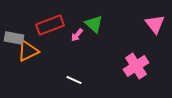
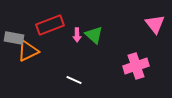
green triangle: moved 11 px down
pink arrow: rotated 40 degrees counterclockwise
pink cross: rotated 15 degrees clockwise
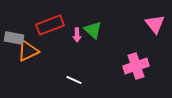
green triangle: moved 1 px left, 5 px up
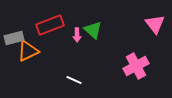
gray rectangle: rotated 24 degrees counterclockwise
pink cross: rotated 10 degrees counterclockwise
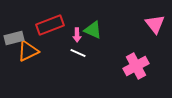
green triangle: rotated 18 degrees counterclockwise
white line: moved 4 px right, 27 px up
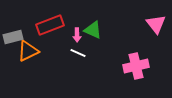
pink triangle: moved 1 px right
gray rectangle: moved 1 px left, 1 px up
pink cross: rotated 15 degrees clockwise
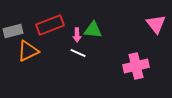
green triangle: rotated 18 degrees counterclockwise
gray rectangle: moved 6 px up
